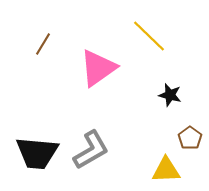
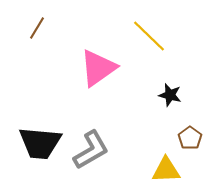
brown line: moved 6 px left, 16 px up
black trapezoid: moved 3 px right, 10 px up
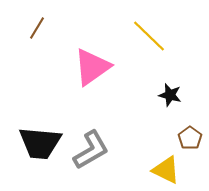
pink triangle: moved 6 px left, 1 px up
yellow triangle: rotated 28 degrees clockwise
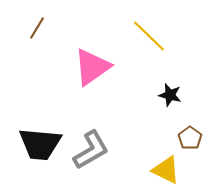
black trapezoid: moved 1 px down
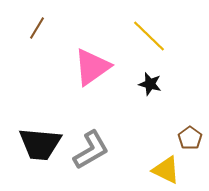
black star: moved 20 px left, 11 px up
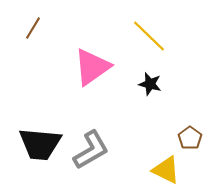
brown line: moved 4 px left
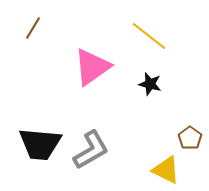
yellow line: rotated 6 degrees counterclockwise
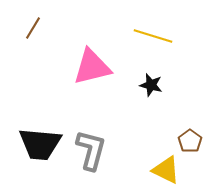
yellow line: moved 4 px right; rotated 21 degrees counterclockwise
pink triangle: rotated 21 degrees clockwise
black star: moved 1 px right, 1 px down
brown pentagon: moved 3 px down
gray L-shape: rotated 45 degrees counterclockwise
